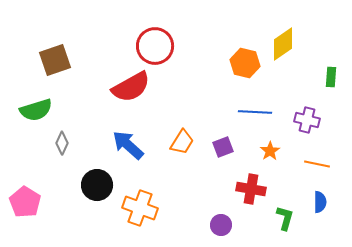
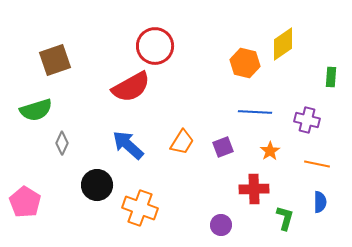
red cross: moved 3 px right; rotated 12 degrees counterclockwise
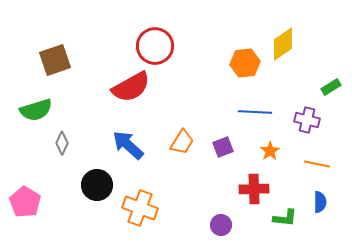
orange hexagon: rotated 20 degrees counterclockwise
green rectangle: moved 10 px down; rotated 54 degrees clockwise
green L-shape: rotated 80 degrees clockwise
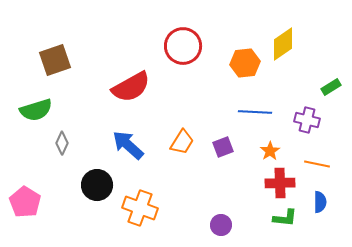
red circle: moved 28 px right
red cross: moved 26 px right, 6 px up
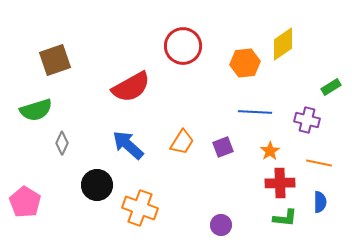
orange line: moved 2 px right, 1 px up
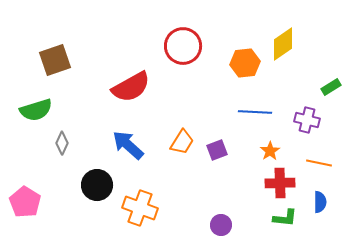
purple square: moved 6 px left, 3 px down
